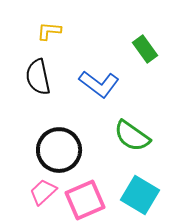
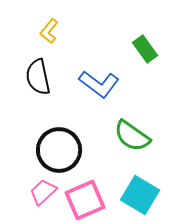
yellow L-shape: rotated 55 degrees counterclockwise
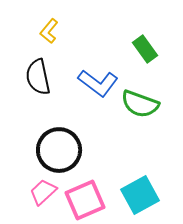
blue L-shape: moved 1 px left, 1 px up
green semicircle: moved 8 px right, 32 px up; rotated 15 degrees counterclockwise
cyan square: rotated 30 degrees clockwise
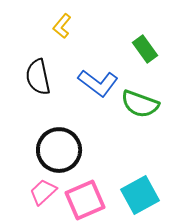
yellow L-shape: moved 13 px right, 5 px up
